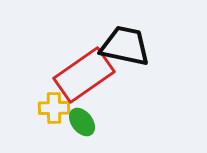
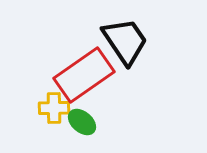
black trapezoid: moved 5 px up; rotated 44 degrees clockwise
green ellipse: rotated 12 degrees counterclockwise
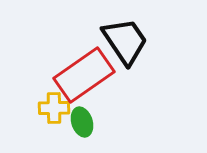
green ellipse: rotated 32 degrees clockwise
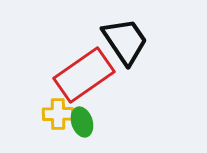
yellow cross: moved 4 px right, 6 px down
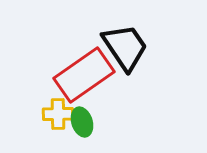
black trapezoid: moved 6 px down
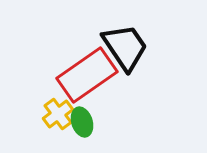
red rectangle: moved 3 px right
yellow cross: rotated 36 degrees counterclockwise
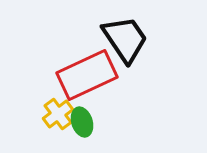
black trapezoid: moved 8 px up
red rectangle: rotated 10 degrees clockwise
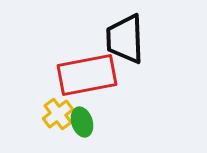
black trapezoid: rotated 148 degrees counterclockwise
red rectangle: rotated 14 degrees clockwise
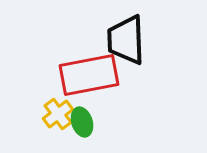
black trapezoid: moved 1 px right, 1 px down
red rectangle: moved 2 px right
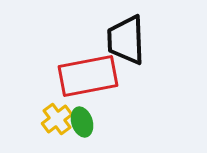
red rectangle: moved 1 px left, 1 px down
yellow cross: moved 1 px left, 5 px down
